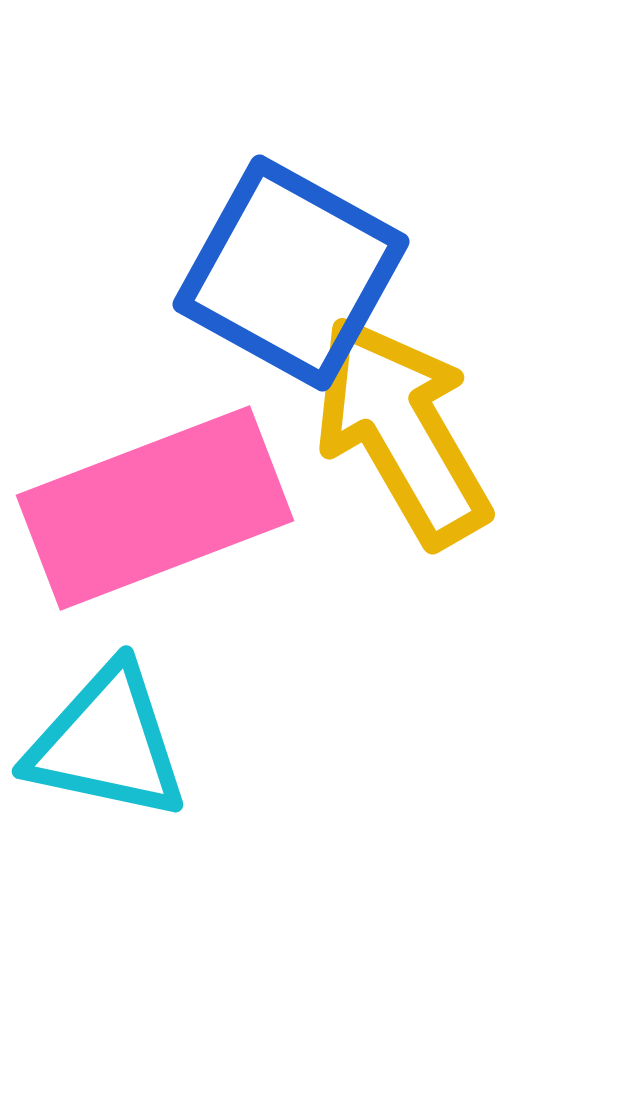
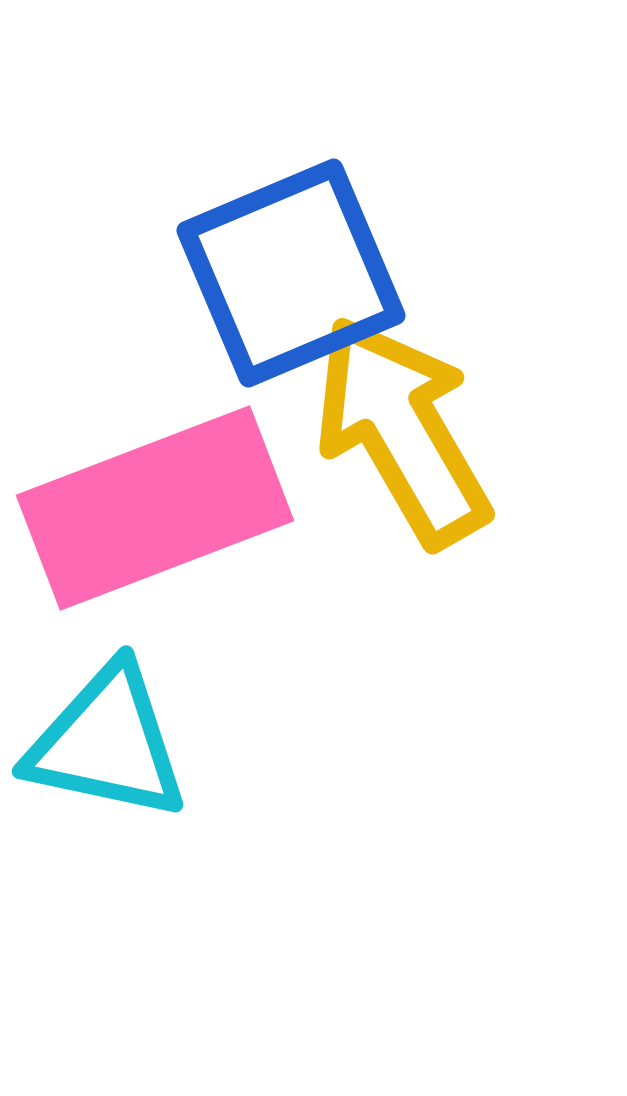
blue square: rotated 38 degrees clockwise
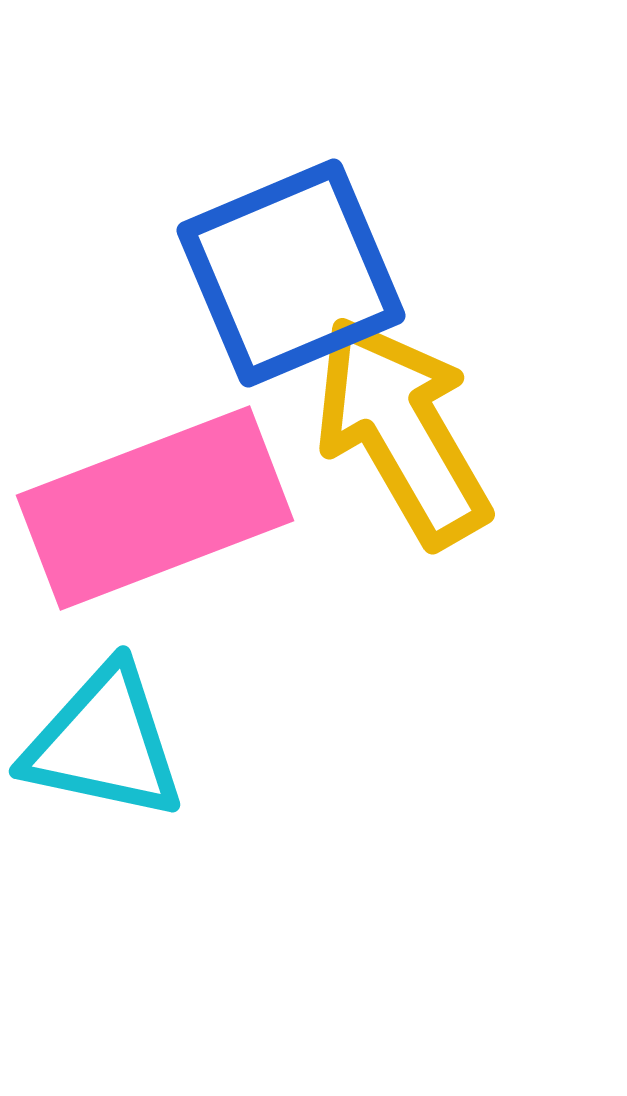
cyan triangle: moved 3 px left
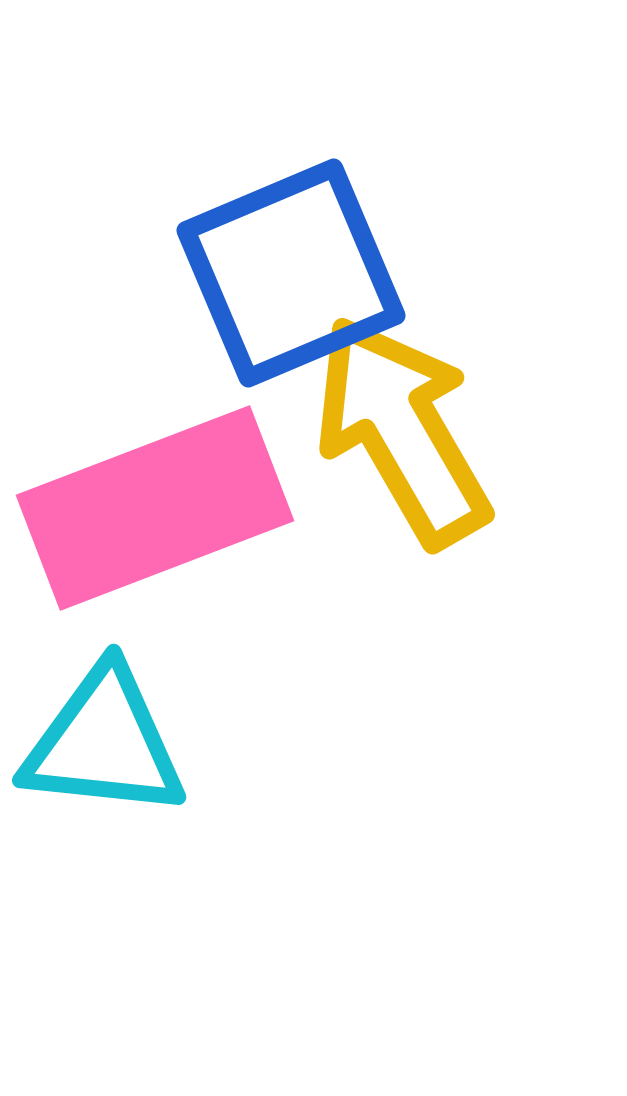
cyan triangle: rotated 6 degrees counterclockwise
